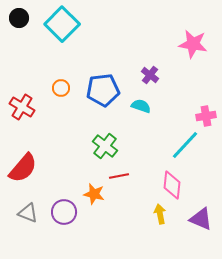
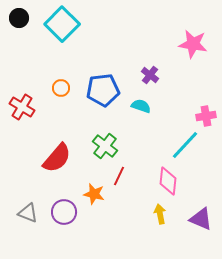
red semicircle: moved 34 px right, 10 px up
red line: rotated 54 degrees counterclockwise
pink diamond: moved 4 px left, 4 px up
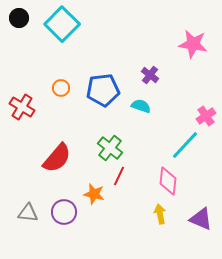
pink cross: rotated 24 degrees counterclockwise
green cross: moved 5 px right, 2 px down
gray triangle: rotated 15 degrees counterclockwise
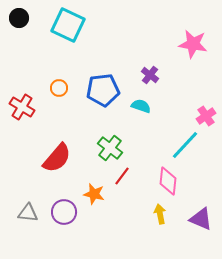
cyan square: moved 6 px right, 1 px down; rotated 20 degrees counterclockwise
orange circle: moved 2 px left
red line: moved 3 px right; rotated 12 degrees clockwise
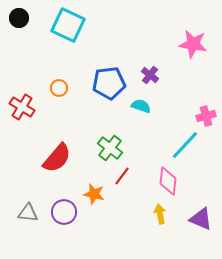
blue pentagon: moved 6 px right, 7 px up
pink cross: rotated 18 degrees clockwise
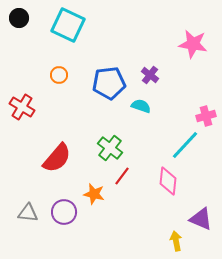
orange circle: moved 13 px up
yellow arrow: moved 16 px right, 27 px down
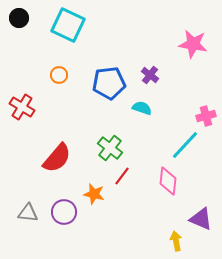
cyan semicircle: moved 1 px right, 2 px down
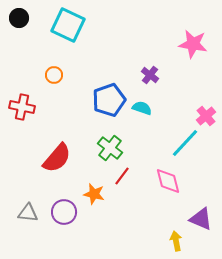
orange circle: moved 5 px left
blue pentagon: moved 17 px down; rotated 12 degrees counterclockwise
red cross: rotated 20 degrees counterclockwise
pink cross: rotated 24 degrees counterclockwise
cyan line: moved 2 px up
pink diamond: rotated 20 degrees counterclockwise
